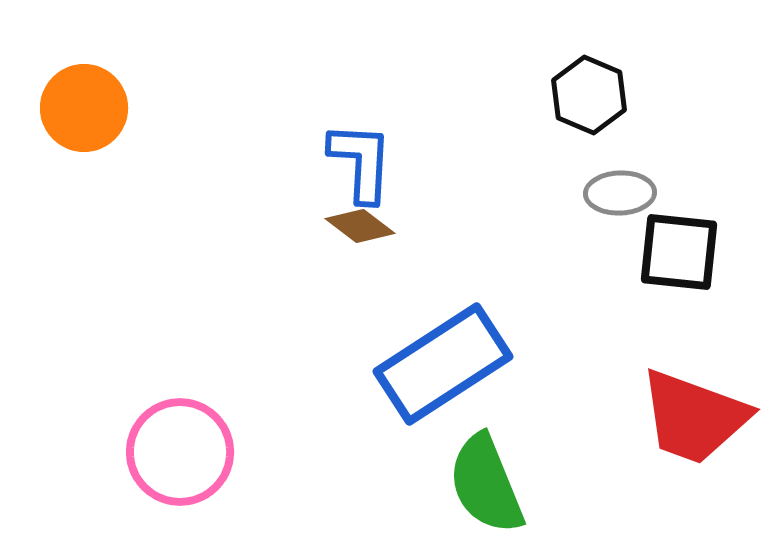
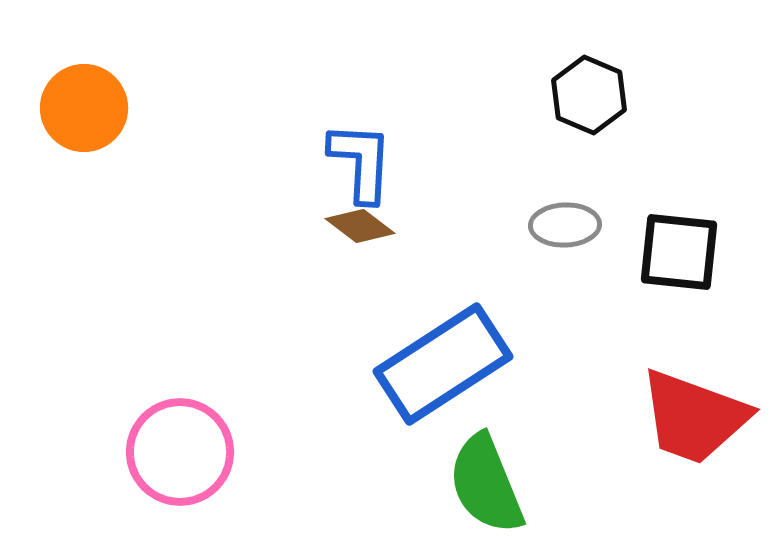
gray ellipse: moved 55 px left, 32 px down
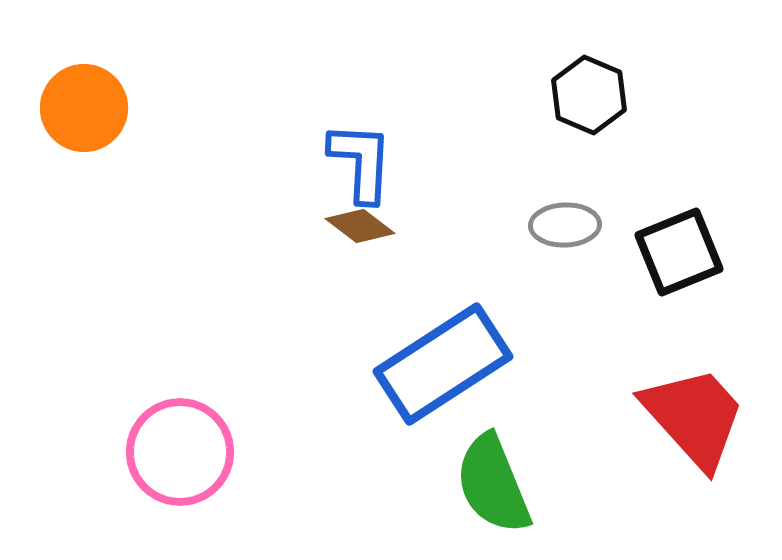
black square: rotated 28 degrees counterclockwise
red trapezoid: rotated 152 degrees counterclockwise
green semicircle: moved 7 px right
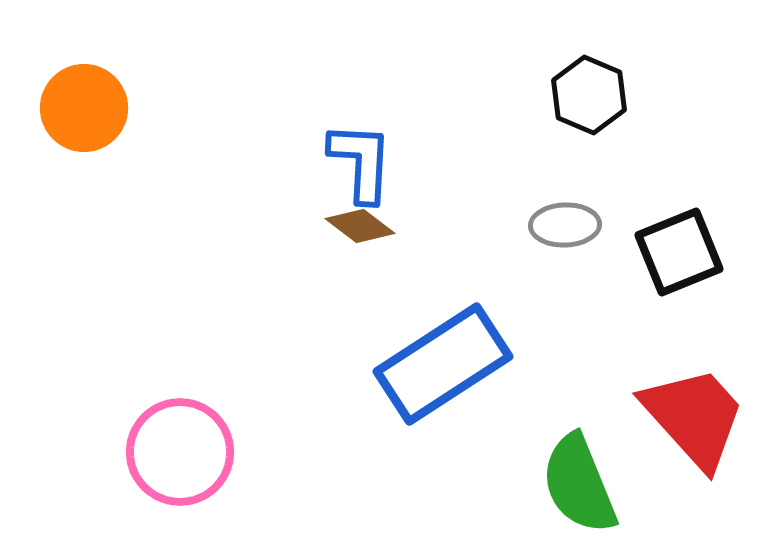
green semicircle: moved 86 px right
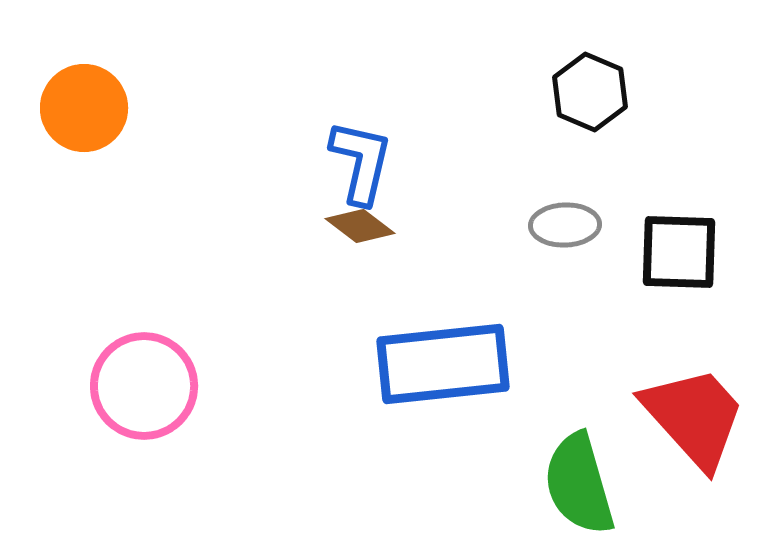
black hexagon: moved 1 px right, 3 px up
blue L-shape: rotated 10 degrees clockwise
black square: rotated 24 degrees clockwise
blue rectangle: rotated 27 degrees clockwise
pink circle: moved 36 px left, 66 px up
green semicircle: rotated 6 degrees clockwise
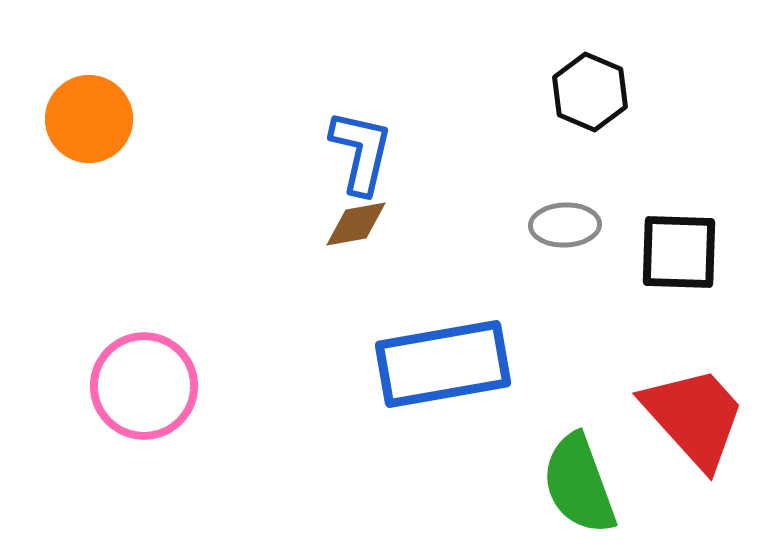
orange circle: moved 5 px right, 11 px down
blue L-shape: moved 10 px up
brown diamond: moved 4 px left, 2 px up; rotated 48 degrees counterclockwise
blue rectangle: rotated 4 degrees counterclockwise
green semicircle: rotated 4 degrees counterclockwise
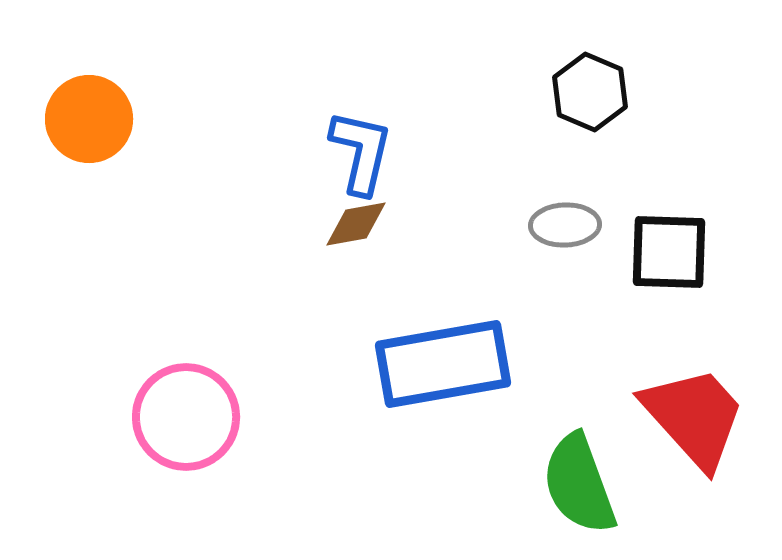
black square: moved 10 px left
pink circle: moved 42 px right, 31 px down
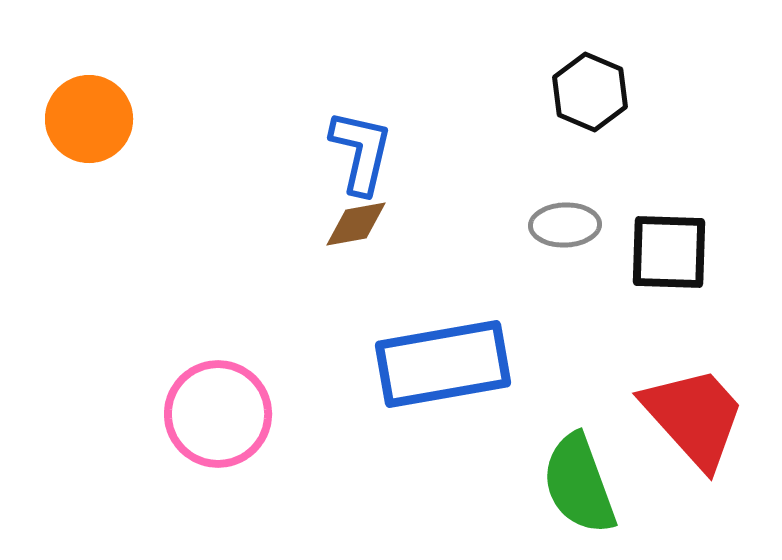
pink circle: moved 32 px right, 3 px up
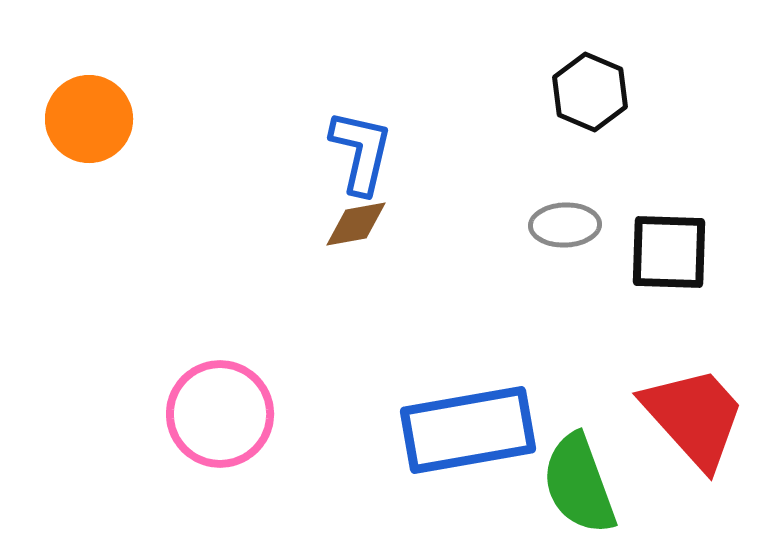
blue rectangle: moved 25 px right, 66 px down
pink circle: moved 2 px right
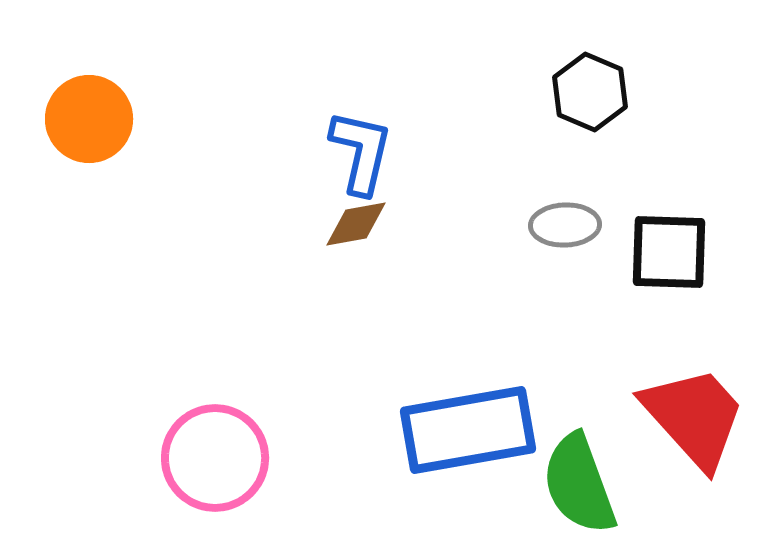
pink circle: moved 5 px left, 44 px down
